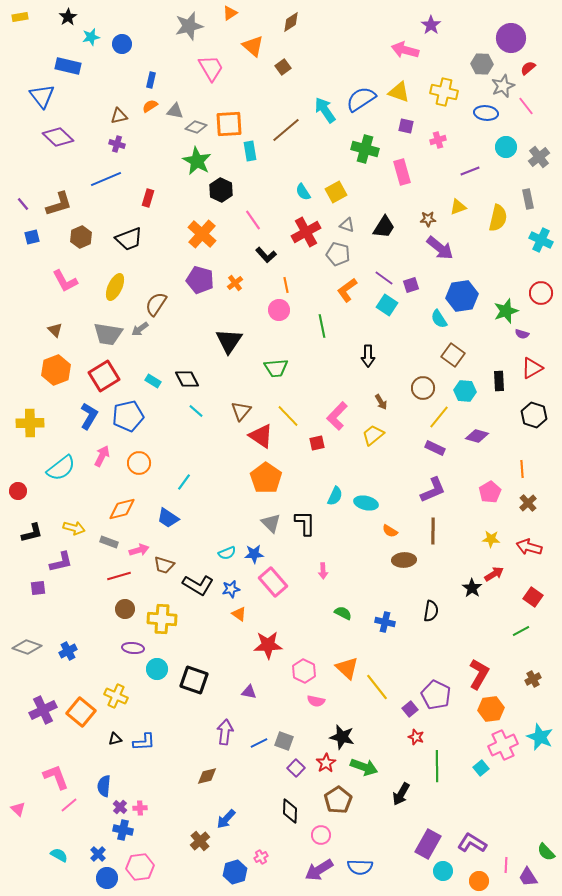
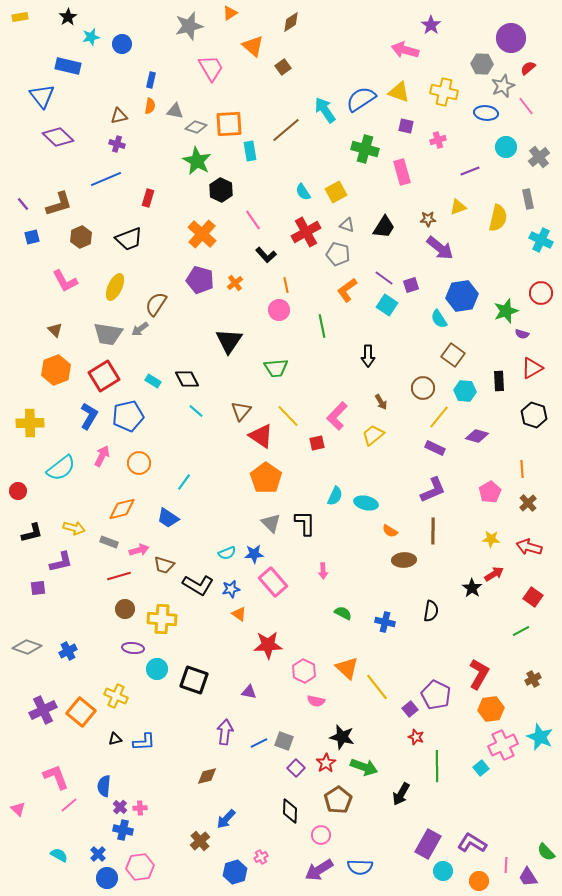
orange semicircle at (150, 106): rotated 133 degrees clockwise
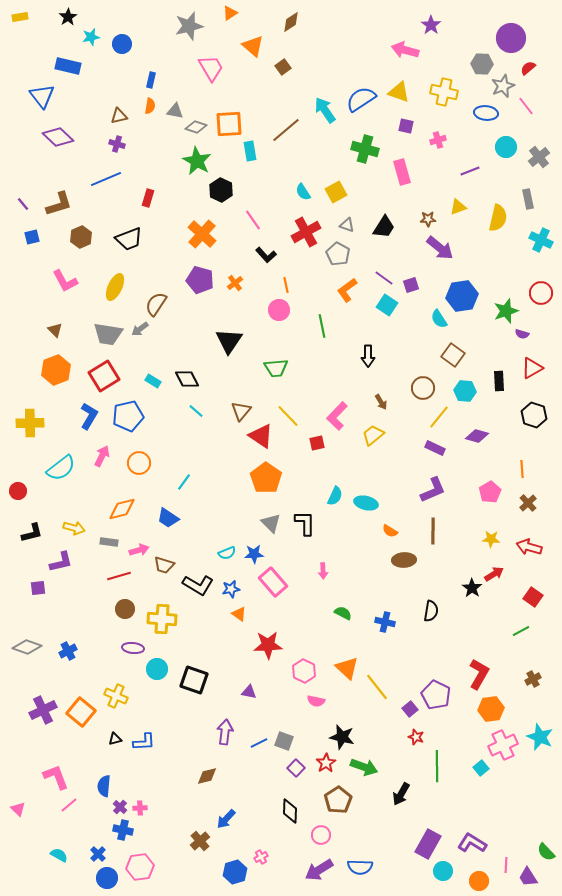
gray pentagon at (338, 254): rotated 15 degrees clockwise
gray rectangle at (109, 542): rotated 12 degrees counterclockwise
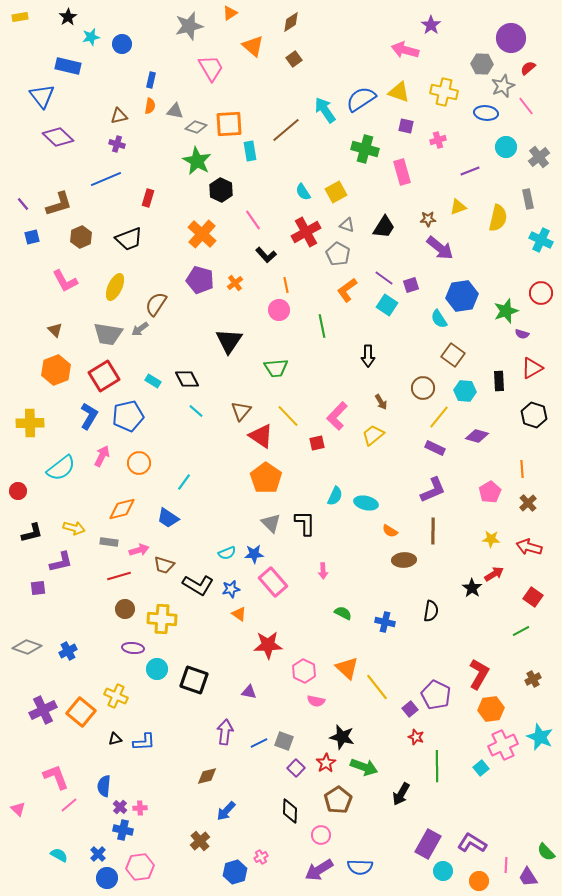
brown square at (283, 67): moved 11 px right, 8 px up
blue arrow at (226, 819): moved 8 px up
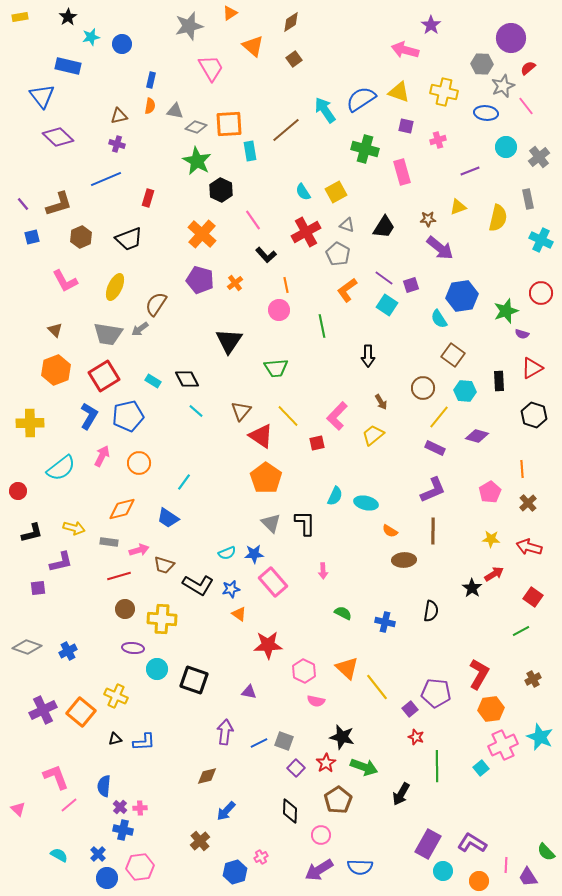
purple pentagon at (436, 695): moved 2 px up; rotated 20 degrees counterclockwise
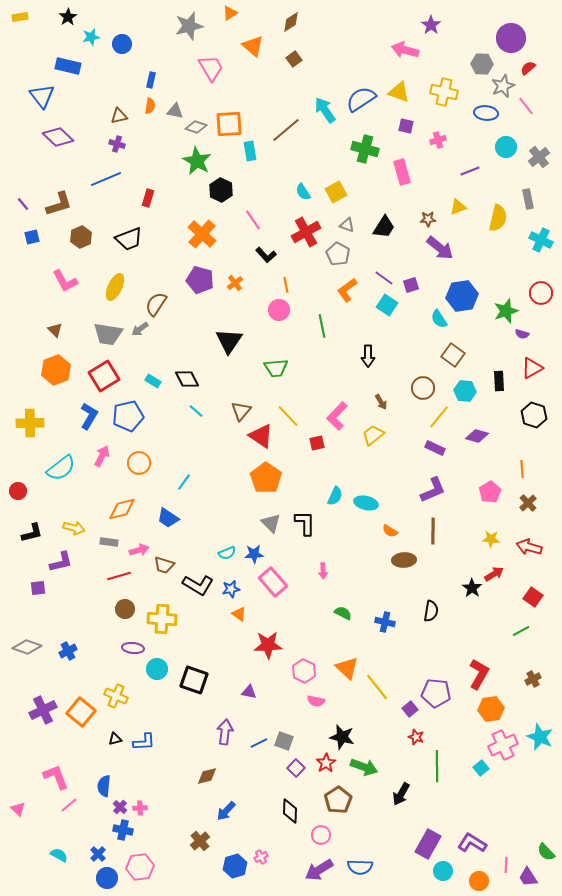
blue hexagon at (235, 872): moved 6 px up
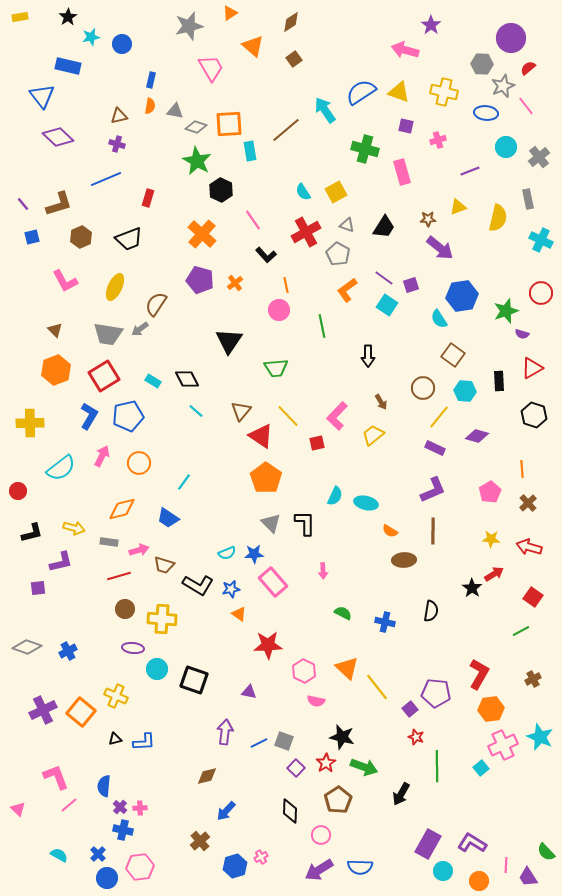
blue semicircle at (361, 99): moved 7 px up
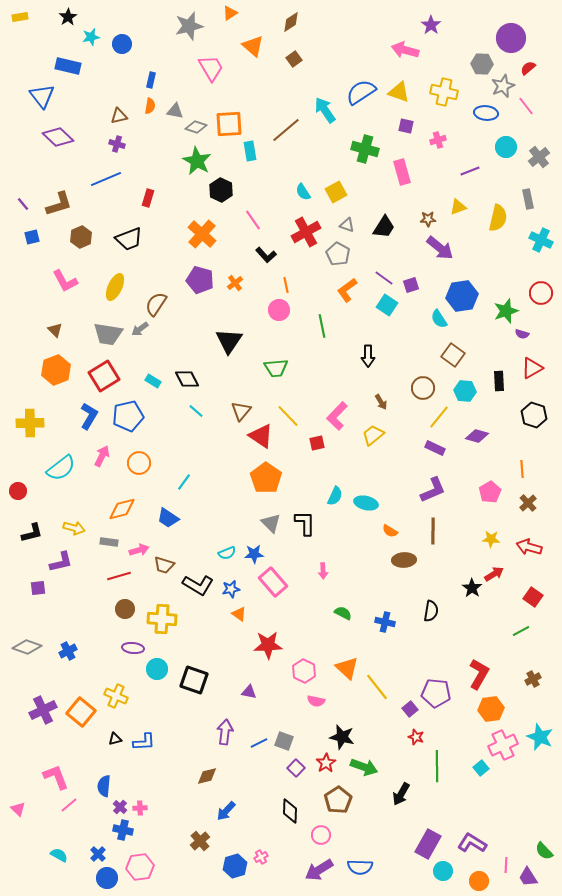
green semicircle at (546, 852): moved 2 px left, 1 px up
